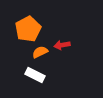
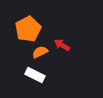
red arrow: rotated 42 degrees clockwise
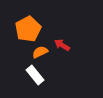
white rectangle: rotated 24 degrees clockwise
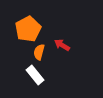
orange semicircle: moved 1 px left; rotated 49 degrees counterclockwise
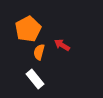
white rectangle: moved 4 px down
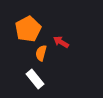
red arrow: moved 1 px left, 3 px up
orange semicircle: moved 2 px right, 1 px down
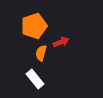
orange pentagon: moved 6 px right, 3 px up; rotated 10 degrees clockwise
red arrow: rotated 126 degrees clockwise
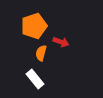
red arrow: rotated 42 degrees clockwise
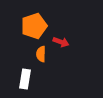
orange semicircle: moved 1 px down; rotated 14 degrees counterclockwise
white rectangle: moved 10 px left; rotated 48 degrees clockwise
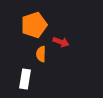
orange pentagon: moved 1 px up
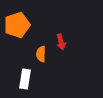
orange pentagon: moved 17 px left
red arrow: rotated 56 degrees clockwise
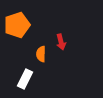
white rectangle: rotated 18 degrees clockwise
